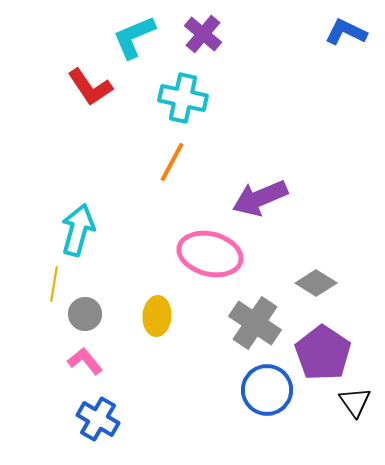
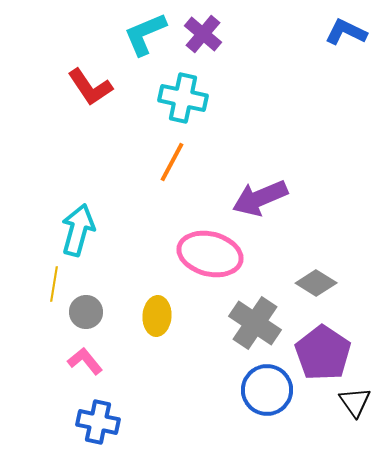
cyan L-shape: moved 11 px right, 3 px up
gray circle: moved 1 px right, 2 px up
blue cross: moved 3 px down; rotated 18 degrees counterclockwise
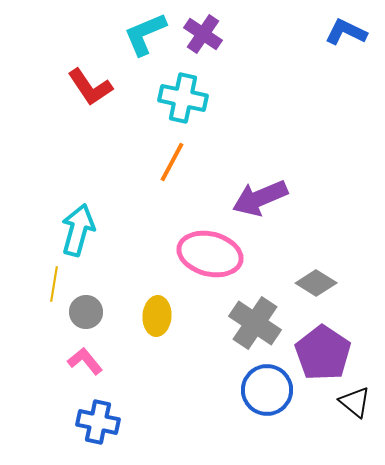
purple cross: rotated 6 degrees counterclockwise
black triangle: rotated 16 degrees counterclockwise
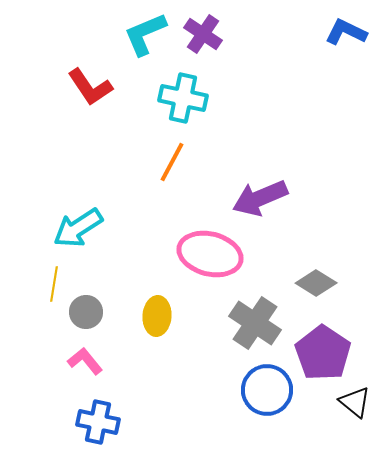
cyan arrow: moved 2 px up; rotated 138 degrees counterclockwise
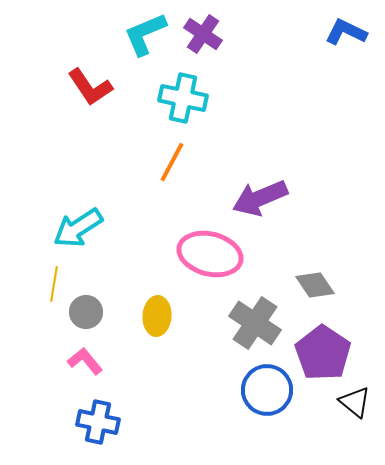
gray diamond: moved 1 px left, 2 px down; rotated 24 degrees clockwise
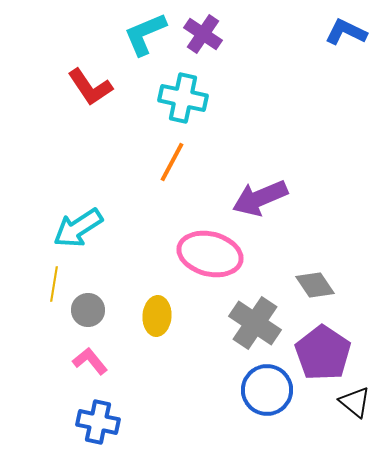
gray circle: moved 2 px right, 2 px up
pink L-shape: moved 5 px right
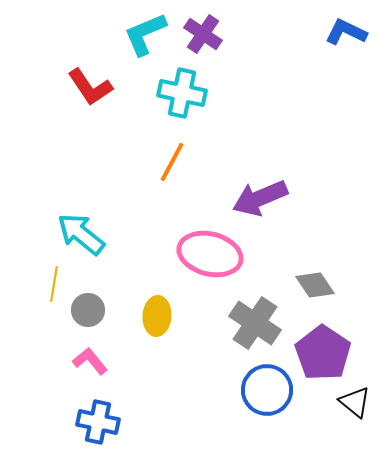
cyan cross: moved 1 px left, 5 px up
cyan arrow: moved 3 px right, 6 px down; rotated 72 degrees clockwise
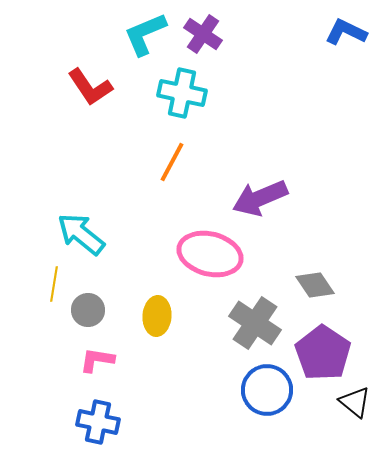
pink L-shape: moved 7 px right, 1 px up; rotated 42 degrees counterclockwise
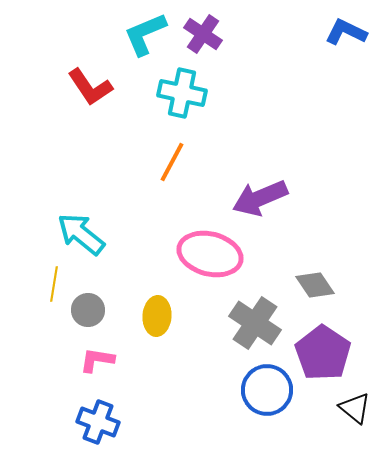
black triangle: moved 6 px down
blue cross: rotated 9 degrees clockwise
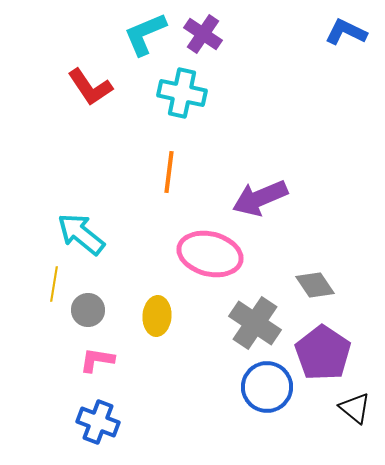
orange line: moved 3 px left, 10 px down; rotated 21 degrees counterclockwise
blue circle: moved 3 px up
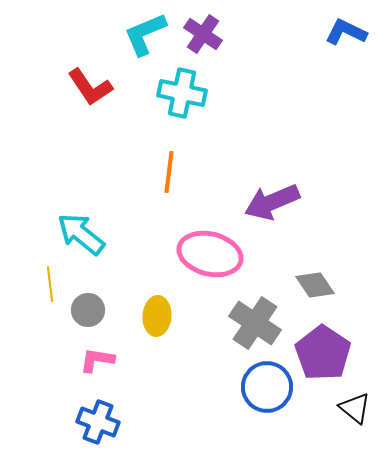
purple arrow: moved 12 px right, 4 px down
yellow line: moved 4 px left; rotated 16 degrees counterclockwise
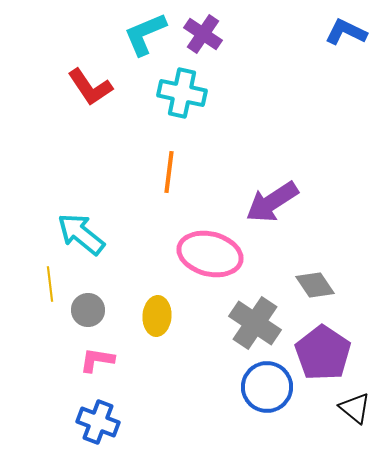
purple arrow: rotated 10 degrees counterclockwise
